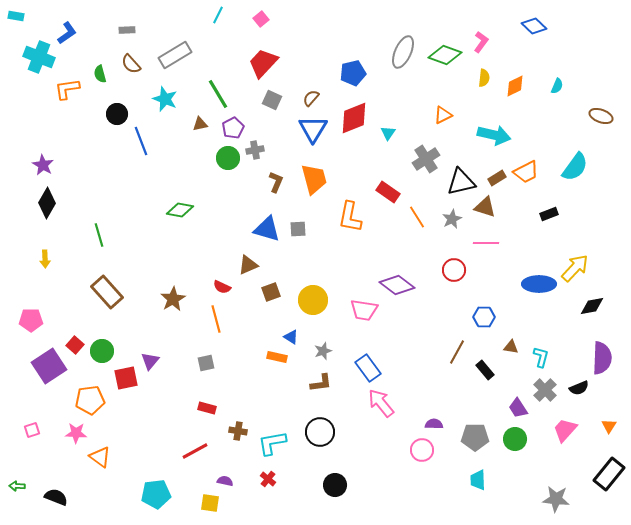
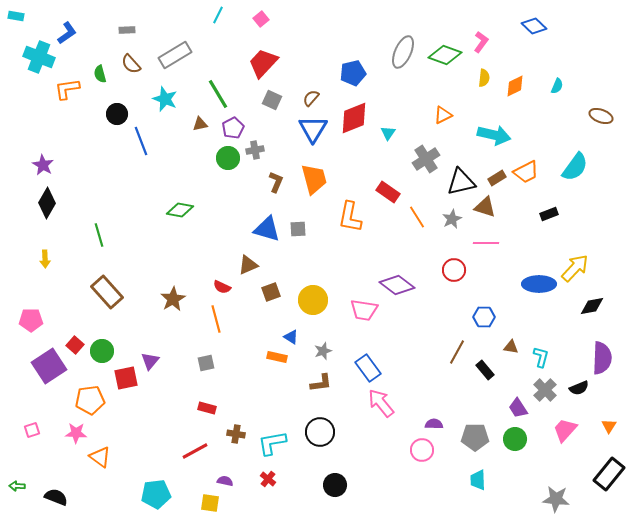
brown cross at (238, 431): moved 2 px left, 3 px down
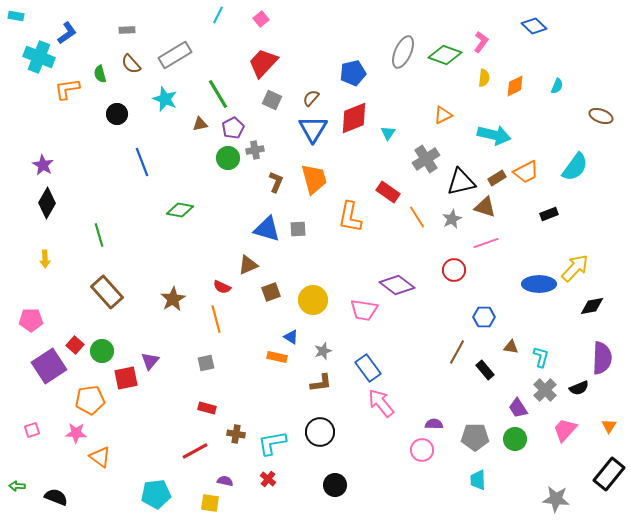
blue line at (141, 141): moved 1 px right, 21 px down
pink line at (486, 243): rotated 20 degrees counterclockwise
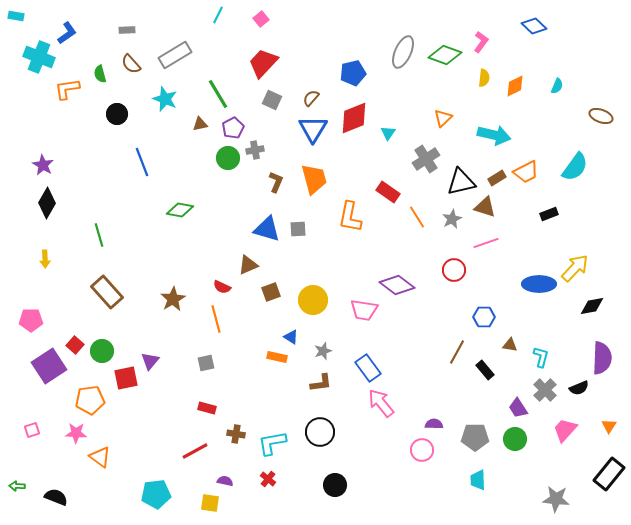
orange triangle at (443, 115): moved 3 px down; rotated 18 degrees counterclockwise
brown triangle at (511, 347): moved 1 px left, 2 px up
